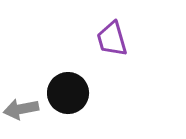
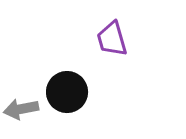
black circle: moved 1 px left, 1 px up
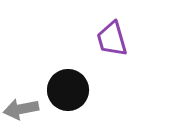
black circle: moved 1 px right, 2 px up
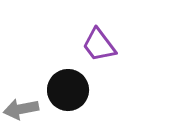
purple trapezoid: moved 13 px left, 6 px down; rotated 21 degrees counterclockwise
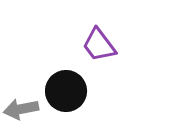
black circle: moved 2 px left, 1 px down
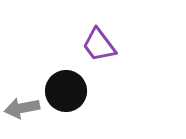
gray arrow: moved 1 px right, 1 px up
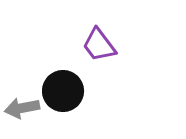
black circle: moved 3 px left
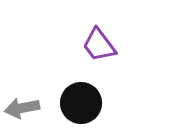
black circle: moved 18 px right, 12 px down
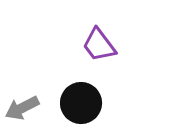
gray arrow: rotated 16 degrees counterclockwise
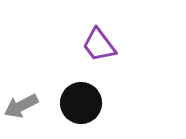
gray arrow: moved 1 px left, 2 px up
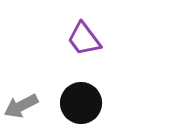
purple trapezoid: moved 15 px left, 6 px up
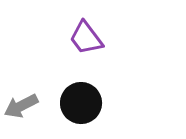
purple trapezoid: moved 2 px right, 1 px up
